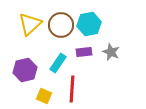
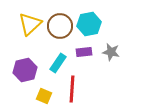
brown circle: moved 1 px left, 1 px down
gray star: rotated 12 degrees counterclockwise
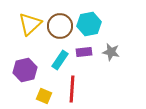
cyan rectangle: moved 2 px right, 3 px up
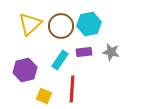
brown circle: moved 1 px right
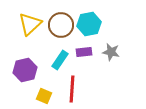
brown circle: moved 1 px up
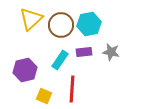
yellow triangle: moved 1 px right, 5 px up
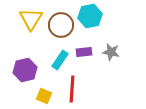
yellow triangle: rotated 15 degrees counterclockwise
cyan hexagon: moved 1 px right, 8 px up
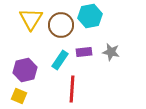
yellow square: moved 25 px left
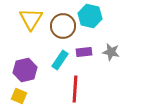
cyan hexagon: rotated 25 degrees clockwise
brown circle: moved 2 px right, 1 px down
red line: moved 3 px right
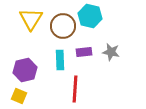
cyan rectangle: rotated 36 degrees counterclockwise
